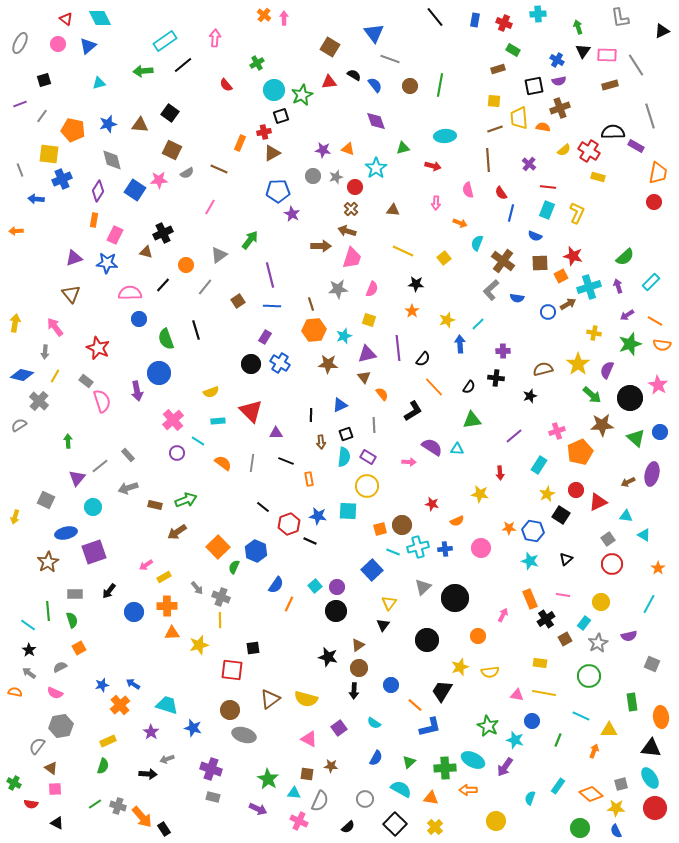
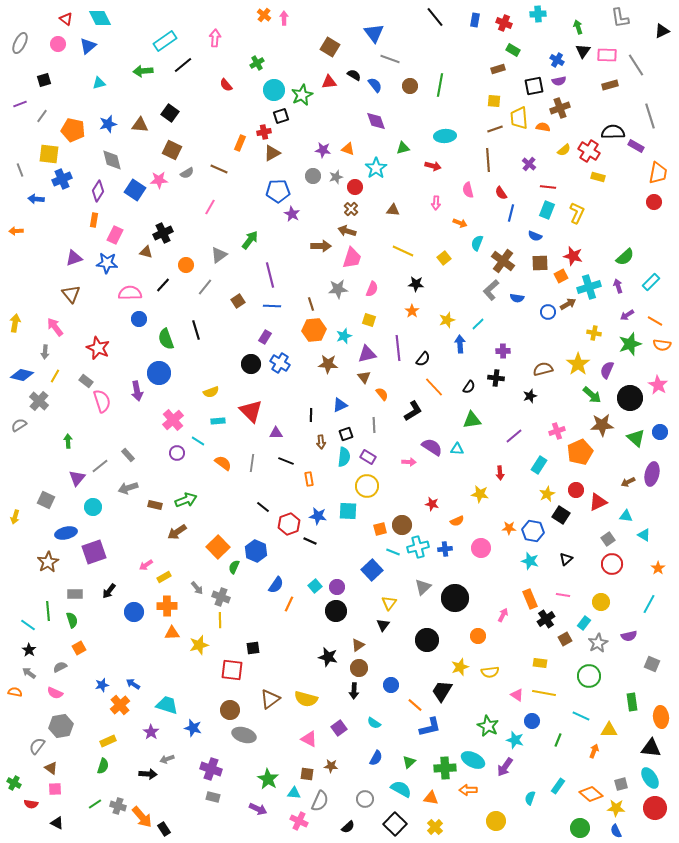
pink triangle at (517, 695): rotated 24 degrees clockwise
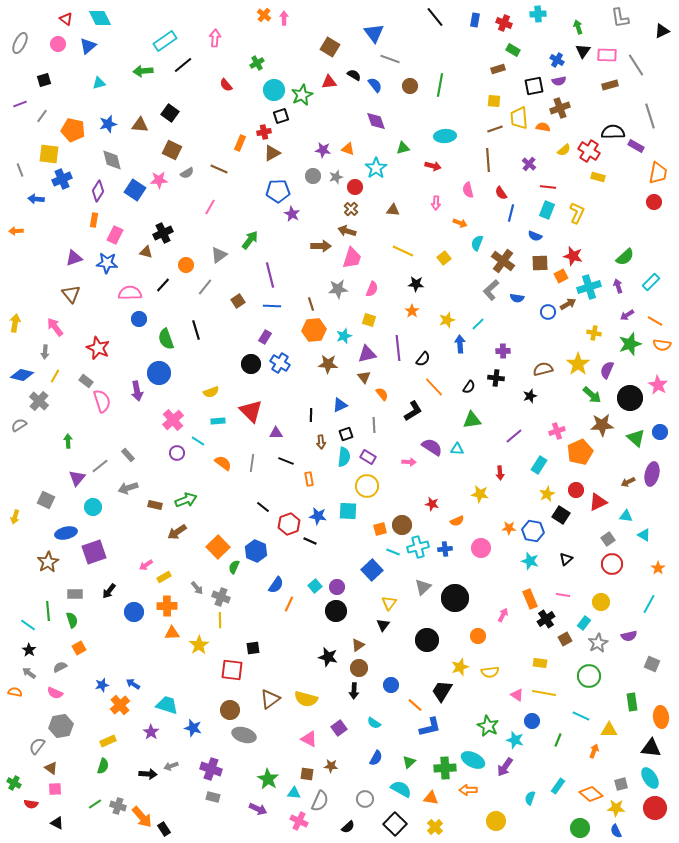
yellow star at (199, 645): rotated 18 degrees counterclockwise
gray arrow at (167, 759): moved 4 px right, 7 px down
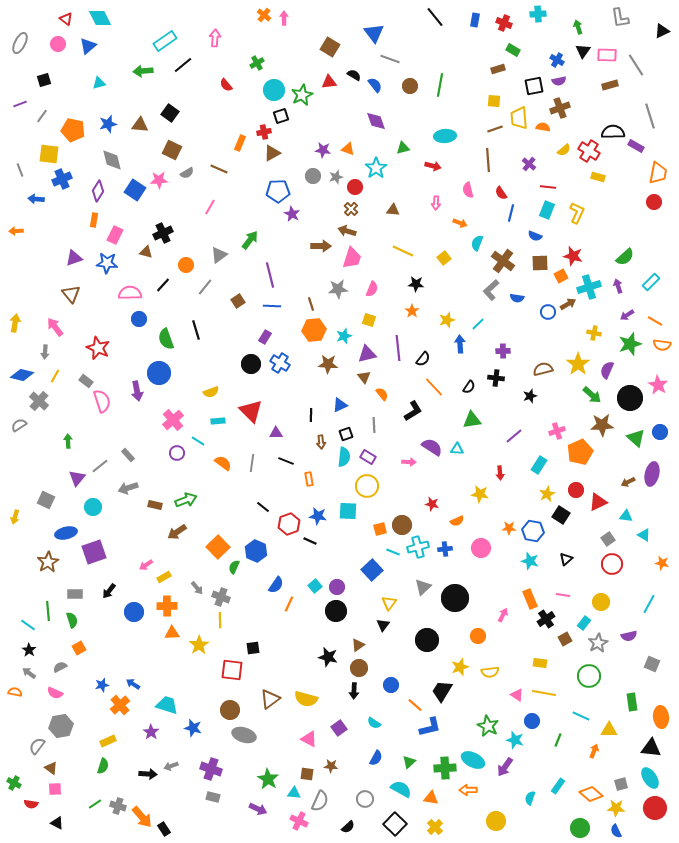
orange star at (658, 568): moved 4 px right, 5 px up; rotated 24 degrees counterclockwise
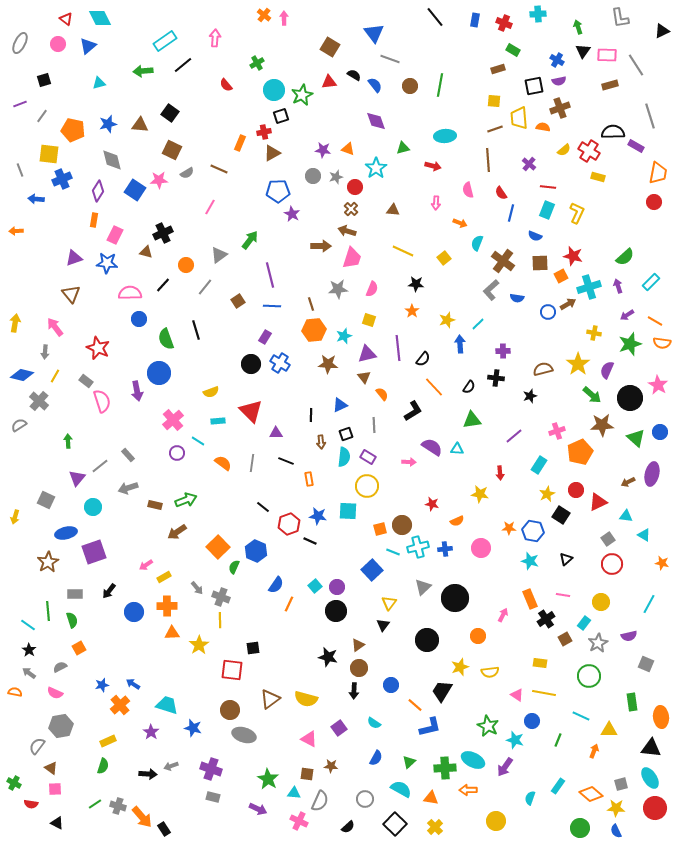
orange semicircle at (662, 345): moved 2 px up
gray square at (652, 664): moved 6 px left
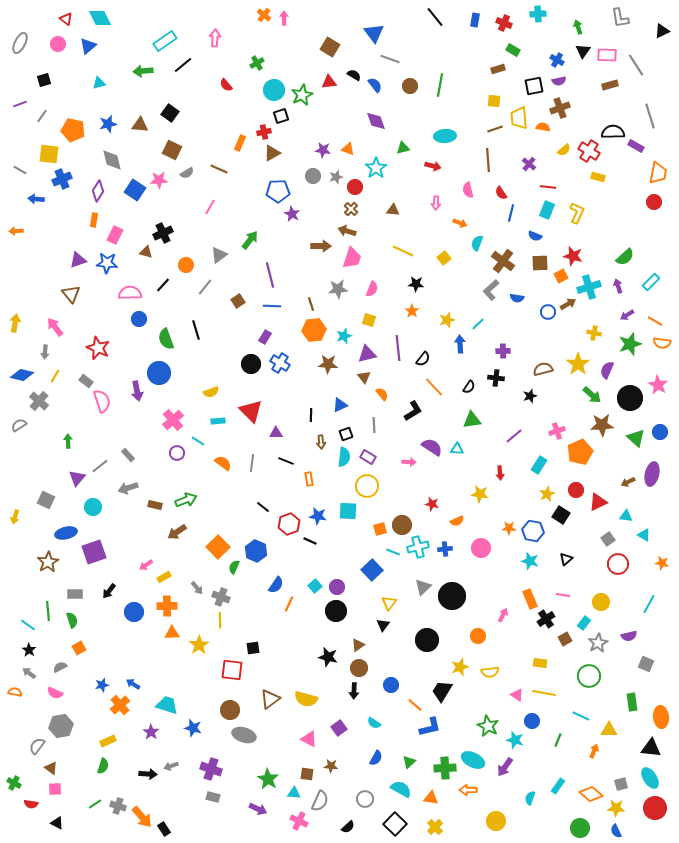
gray line at (20, 170): rotated 40 degrees counterclockwise
purple triangle at (74, 258): moved 4 px right, 2 px down
red circle at (612, 564): moved 6 px right
black circle at (455, 598): moved 3 px left, 2 px up
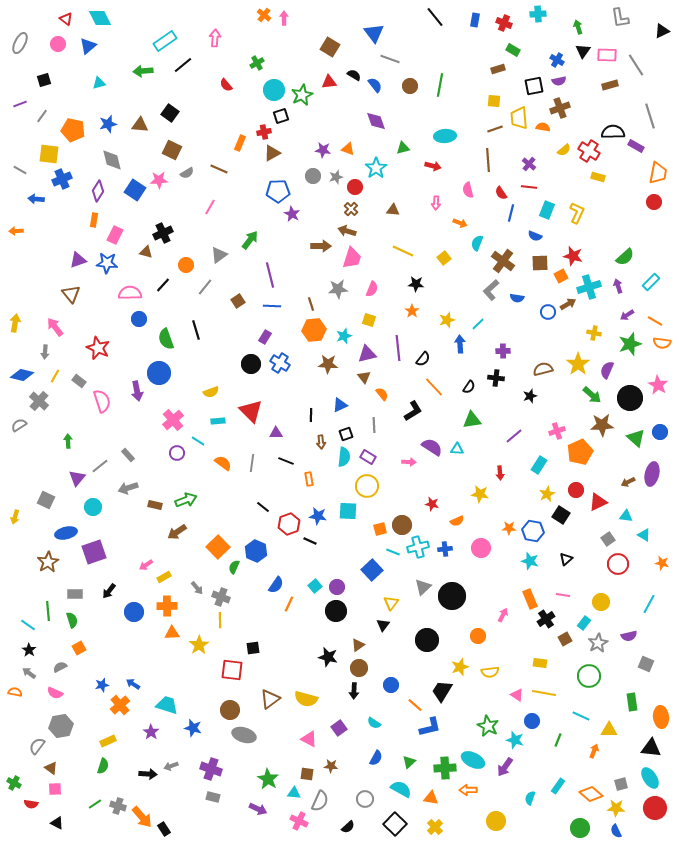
red line at (548, 187): moved 19 px left
gray rectangle at (86, 381): moved 7 px left
yellow triangle at (389, 603): moved 2 px right
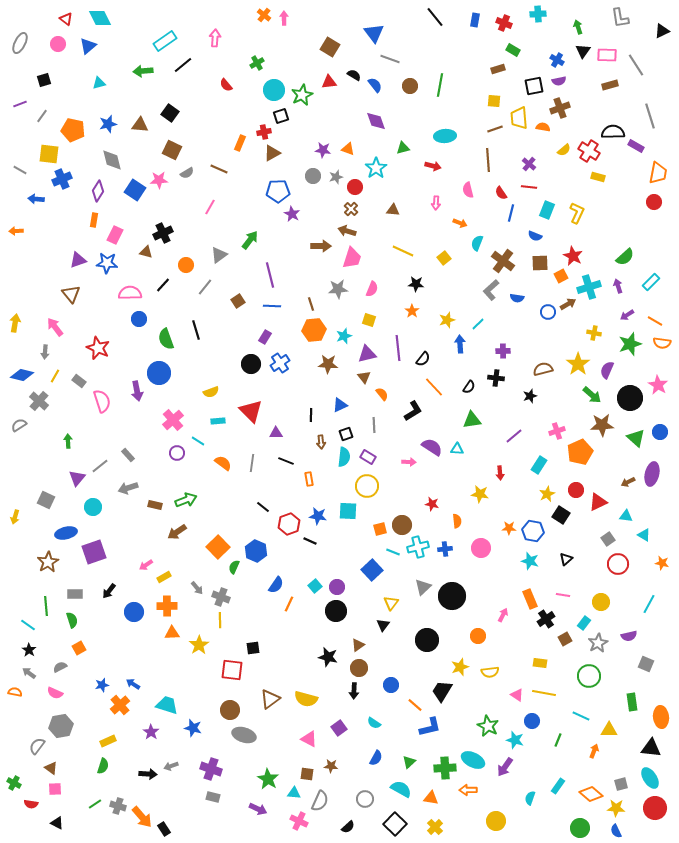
red star at (573, 256): rotated 12 degrees clockwise
blue cross at (280, 363): rotated 24 degrees clockwise
orange semicircle at (457, 521): rotated 72 degrees counterclockwise
green line at (48, 611): moved 2 px left, 5 px up
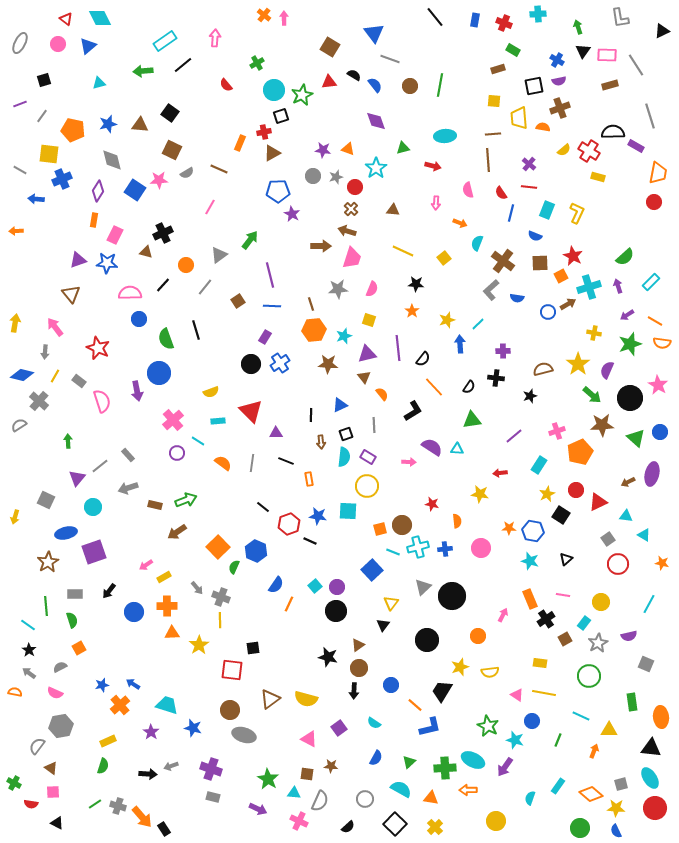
brown line at (495, 129): moved 2 px left, 5 px down; rotated 14 degrees clockwise
red arrow at (500, 473): rotated 88 degrees clockwise
pink square at (55, 789): moved 2 px left, 3 px down
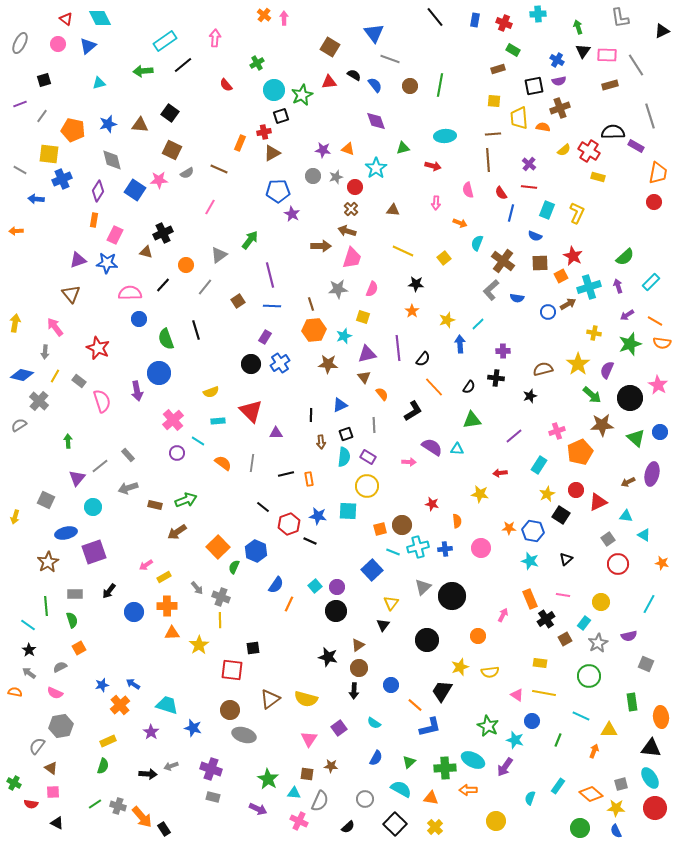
yellow square at (369, 320): moved 6 px left, 3 px up
black line at (286, 461): moved 13 px down; rotated 35 degrees counterclockwise
pink triangle at (309, 739): rotated 36 degrees clockwise
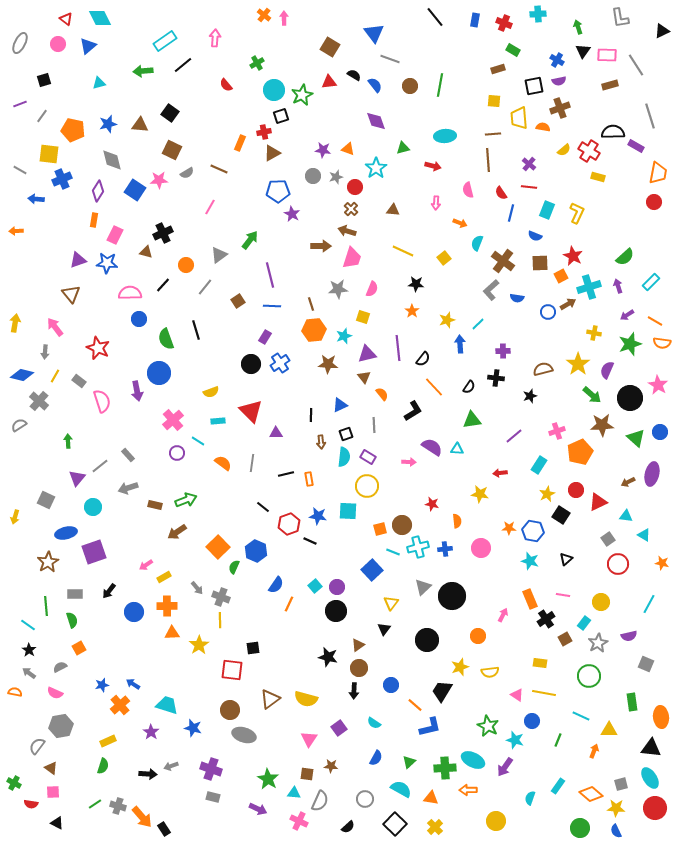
black triangle at (383, 625): moved 1 px right, 4 px down
